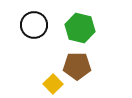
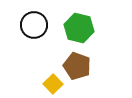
green hexagon: moved 1 px left
brown pentagon: rotated 20 degrees clockwise
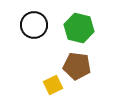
brown pentagon: rotated 12 degrees counterclockwise
yellow square: moved 1 px down; rotated 18 degrees clockwise
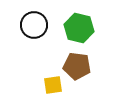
yellow square: rotated 18 degrees clockwise
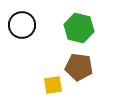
black circle: moved 12 px left
brown pentagon: moved 2 px right, 1 px down
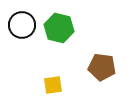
green hexagon: moved 20 px left
brown pentagon: moved 23 px right
